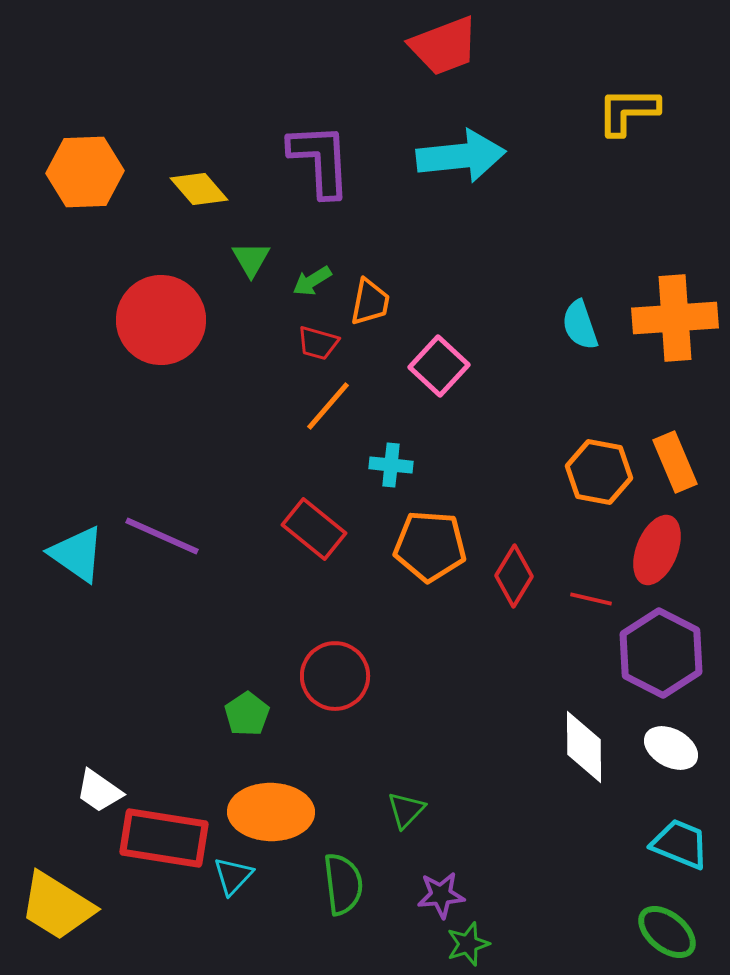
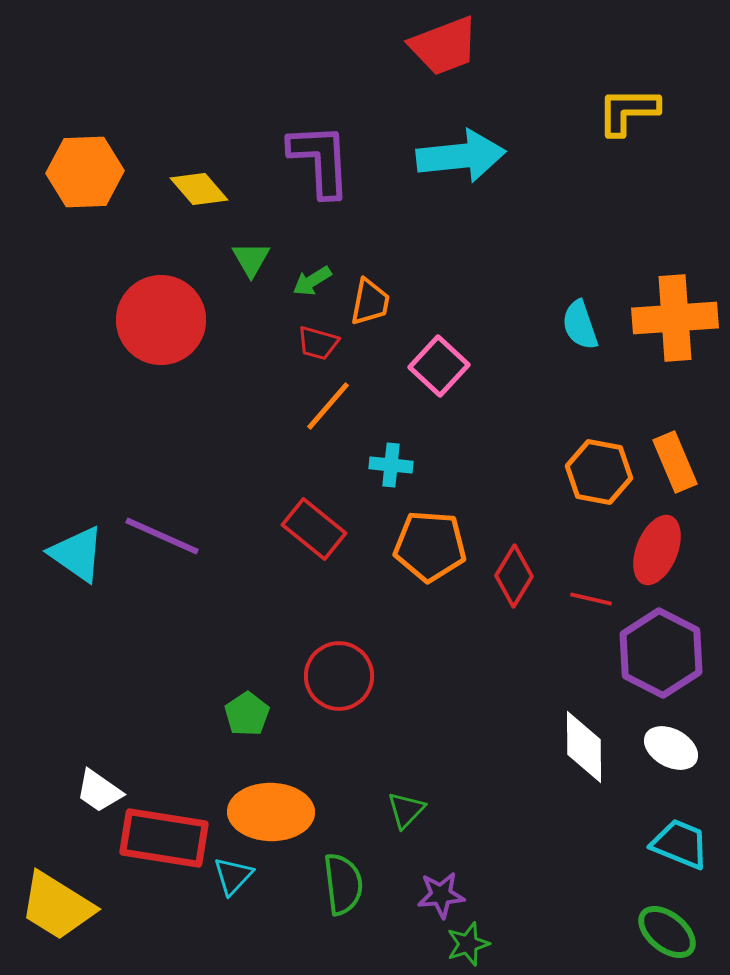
red circle at (335, 676): moved 4 px right
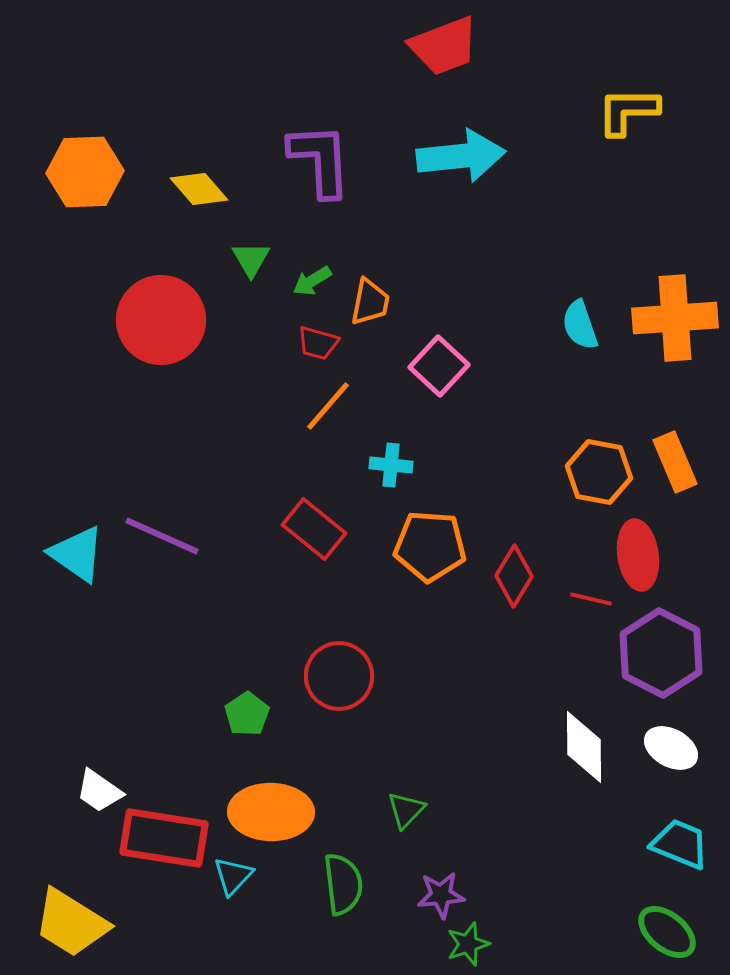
red ellipse at (657, 550): moved 19 px left, 5 px down; rotated 30 degrees counterclockwise
yellow trapezoid at (57, 906): moved 14 px right, 17 px down
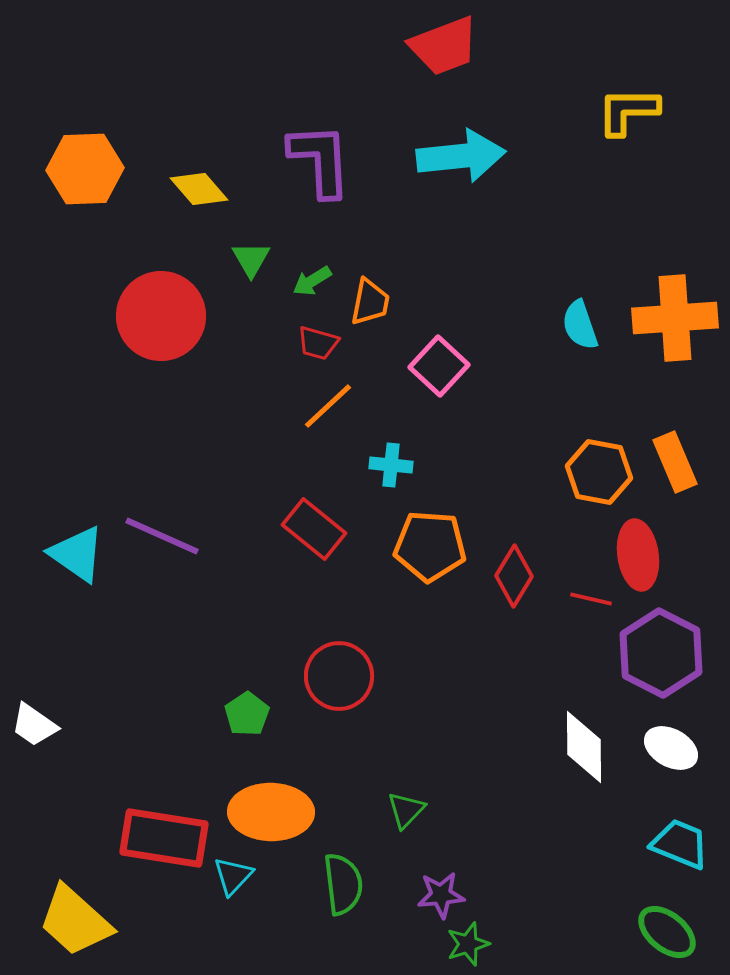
orange hexagon at (85, 172): moved 3 px up
red circle at (161, 320): moved 4 px up
orange line at (328, 406): rotated 6 degrees clockwise
white trapezoid at (99, 791): moved 65 px left, 66 px up
yellow trapezoid at (71, 923): moved 4 px right, 2 px up; rotated 10 degrees clockwise
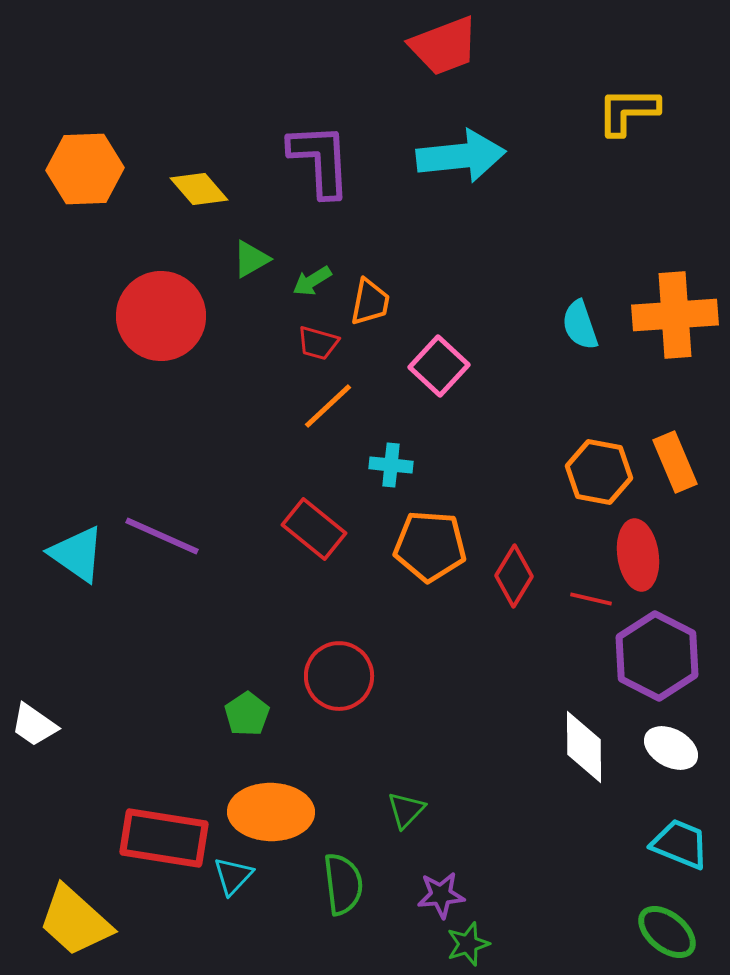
green triangle at (251, 259): rotated 30 degrees clockwise
orange cross at (675, 318): moved 3 px up
purple hexagon at (661, 653): moved 4 px left, 3 px down
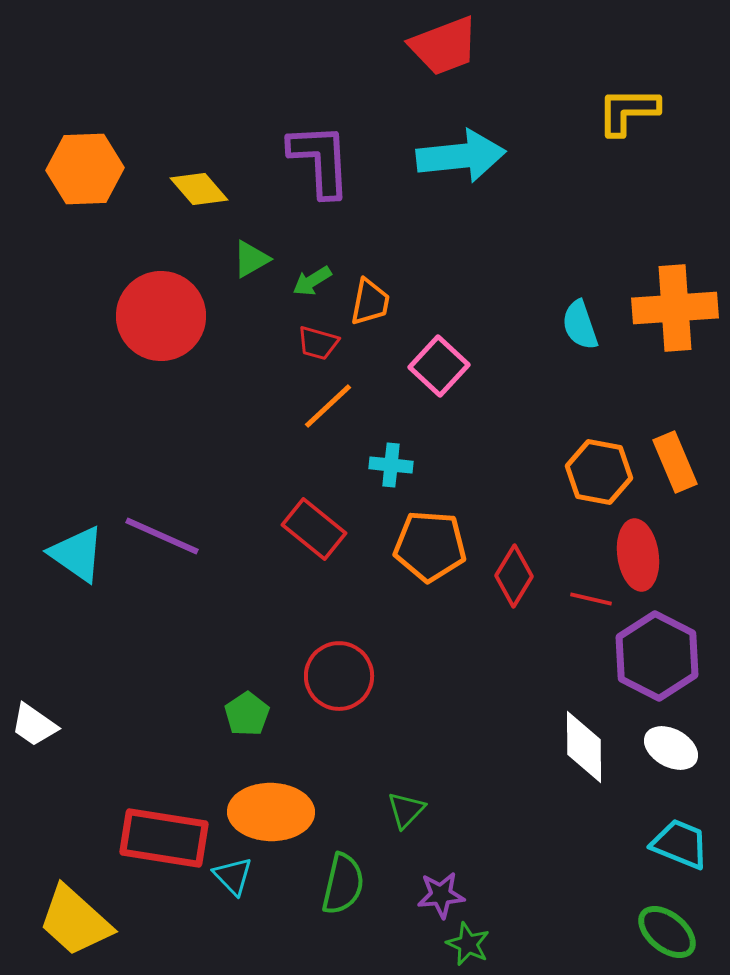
orange cross at (675, 315): moved 7 px up
cyan triangle at (233, 876): rotated 27 degrees counterclockwise
green semicircle at (343, 884): rotated 20 degrees clockwise
green star at (468, 944): rotated 30 degrees counterclockwise
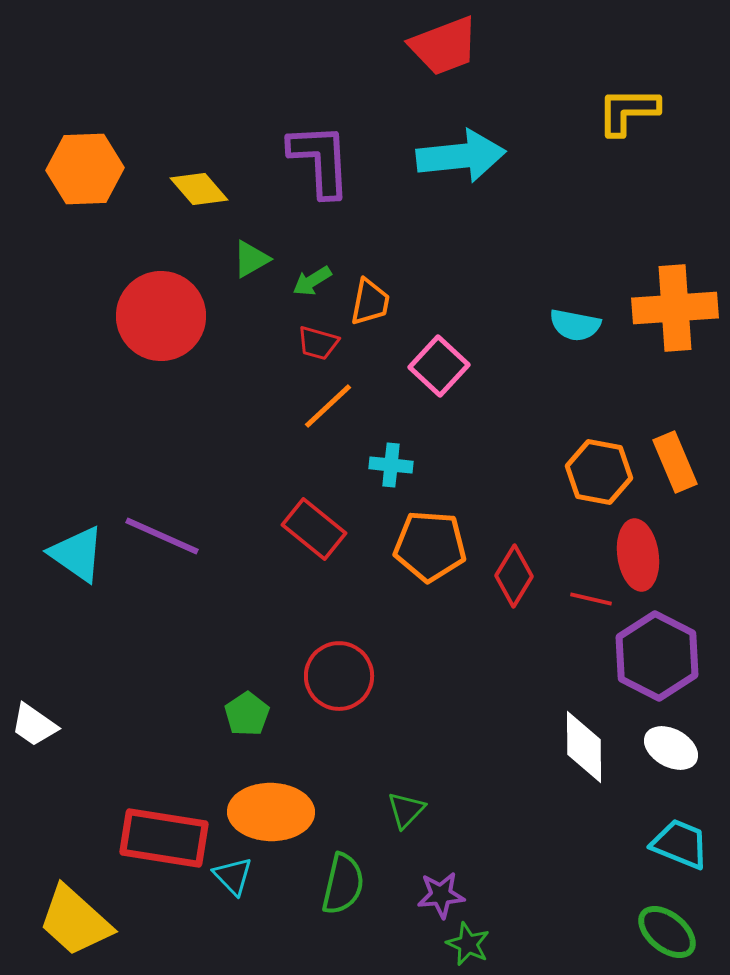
cyan semicircle at (580, 325): moved 5 px left; rotated 60 degrees counterclockwise
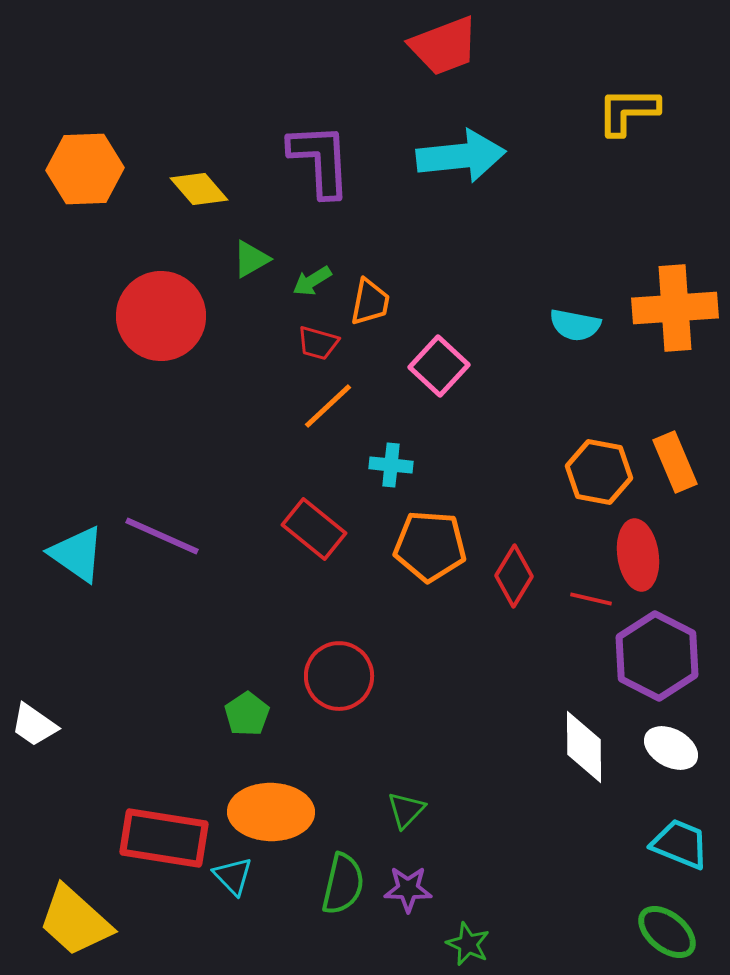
purple star at (441, 895): moved 33 px left, 6 px up; rotated 6 degrees clockwise
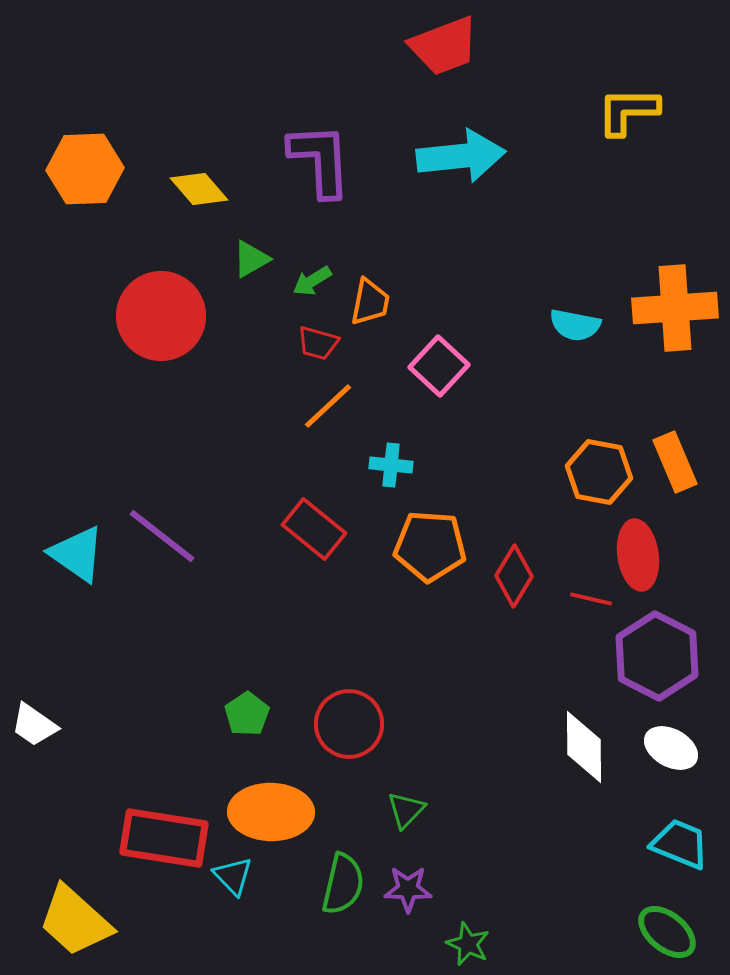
purple line at (162, 536): rotated 14 degrees clockwise
red circle at (339, 676): moved 10 px right, 48 px down
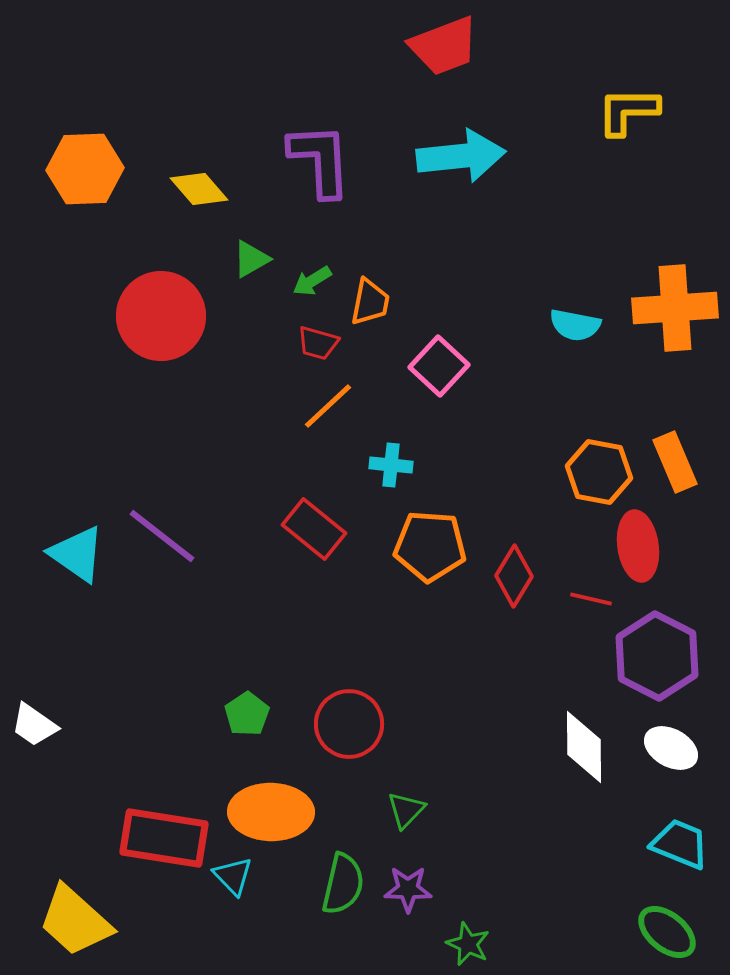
red ellipse at (638, 555): moved 9 px up
